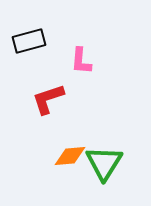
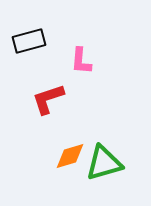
orange diamond: rotated 12 degrees counterclockwise
green triangle: rotated 42 degrees clockwise
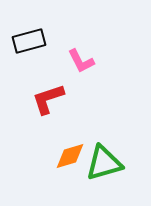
pink L-shape: rotated 32 degrees counterclockwise
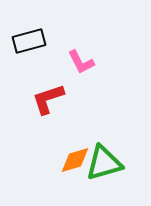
pink L-shape: moved 1 px down
orange diamond: moved 5 px right, 4 px down
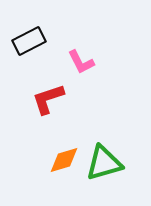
black rectangle: rotated 12 degrees counterclockwise
orange diamond: moved 11 px left
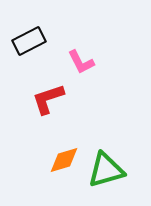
green triangle: moved 2 px right, 7 px down
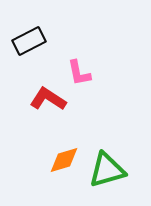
pink L-shape: moved 2 px left, 11 px down; rotated 16 degrees clockwise
red L-shape: rotated 51 degrees clockwise
green triangle: moved 1 px right
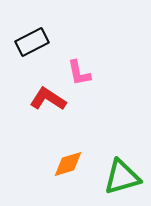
black rectangle: moved 3 px right, 1 px down
orange diamond: moved 4 px right, 4 px down
green triangle: moved 15 px right, 7 px down
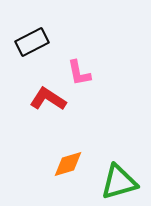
green triangle: moved 3 px left, 5 px down
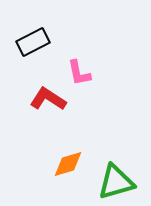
black rectangle: moved 1 px right
green triangle: moved 3 px left
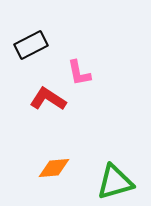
black rectangle: moved 2 px left, 3 px down
orange diamond: moved 14 px left, 4 px down; rotated 12 degrees clockwise
green triangle: moved 1 px left
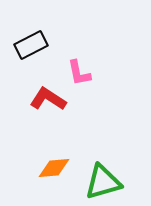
green triangle: moved 12 px left
